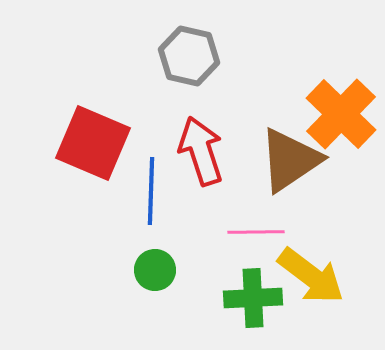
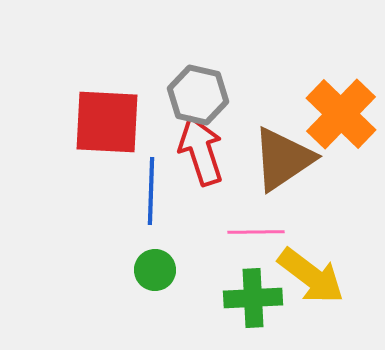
gray hexagon: moved 9 px right, 39 px down
red square: moved 14 px right, 21 px up; rotated 20 degrees counterclockwise
brown triangle: moved 7 px left, 1 px up
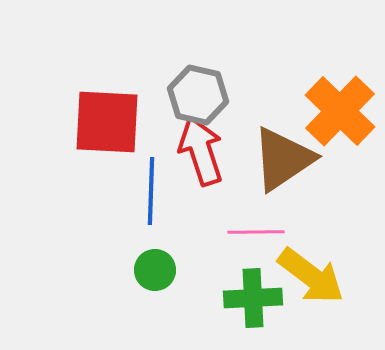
orange cross: moved 1 px left, 3 px up
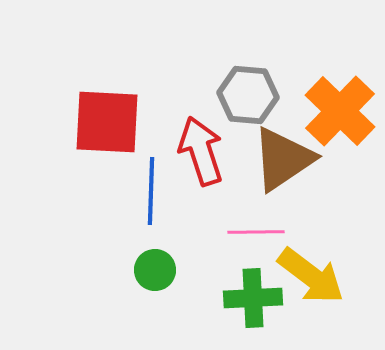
gray hexagon: moved 50 px right; rotated 8 degrees counterclockwise
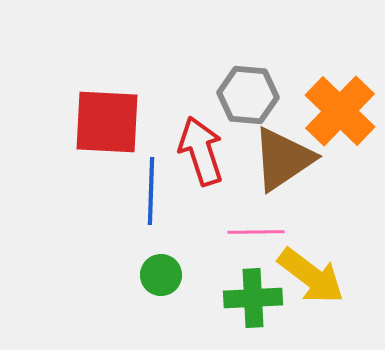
green circle: moved 6 px right, 5 px down
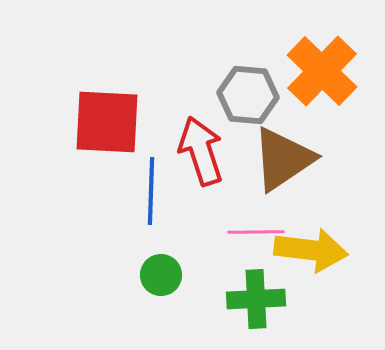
orange cross: moved 18 px left, 40 px up
yellow arrow: moved 26 px up; rotated 30 degrees counterclockwise
green cross: moved 3 px right, 1 px down
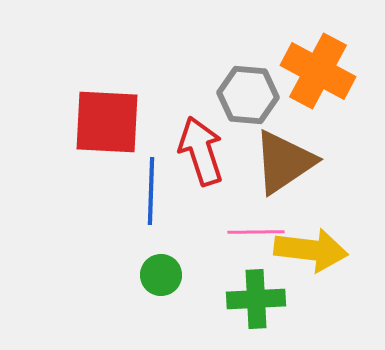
orange cross: moved 4 px left; rotated 16 degrees counterclockwise
brown triangle: moved 1 px right, 3 px down
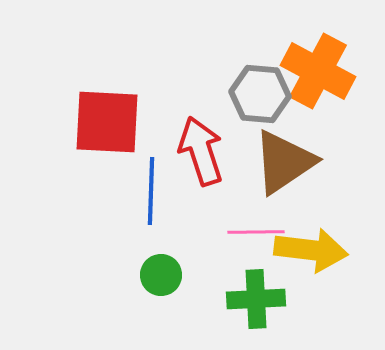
gray hexagon: moved 12 px right, 1 px up
